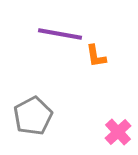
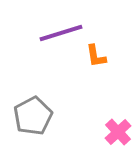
purple line: moved 1 px right, 1 px up; rotated 27 degrees counterclockwise
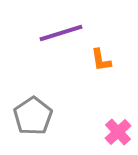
orange L-shape: moved 5 px right, 4 px down
gray pentagon: rotated 6 degrees counterclockwise
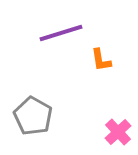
gray pentagon: rotated 9 degrees counterclockwise
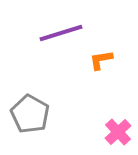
orange L-shape: rotated 90 degrees clockwise
gray pentagon: moved 3 px left, 2 px up
